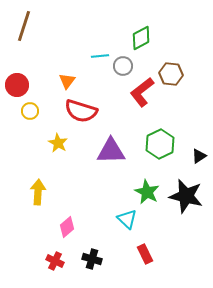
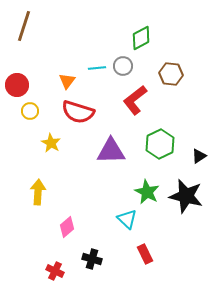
cyan line: moved 3 px left, 12 px down
red L-shape: moved 7 px left, 8 px down
red semicircle: moved 3 px left, 1 px down
yellow star: moved 7 px left
red cross: moved 10 px down
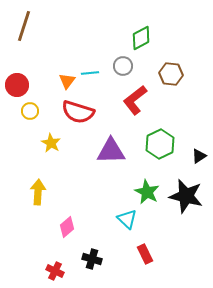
cyan line: moved 7 px left, 5 px down
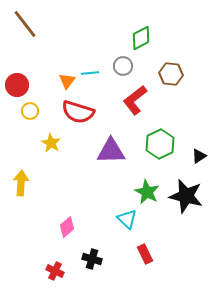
brown line: moved 1 px right, 2 px up; rotated 56 degrees counterclockwise
yellow arrow: moved 17 px left, 9 px up
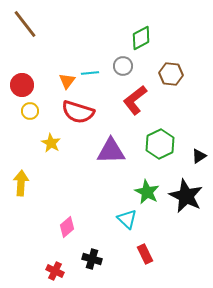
red circle: moved 5 px right
black star: rotated 12 degrees clockwise
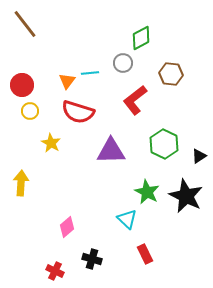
gray circle: moved 3 px up
green hexagon: moved 4 px right; rotated 8 degrees counterclockwise
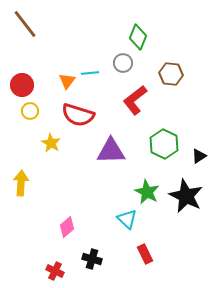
green diamond: moved 3 px left, 1 px up; rotated 40 degrees counterclockwise
red semicircle: moved 3 px down
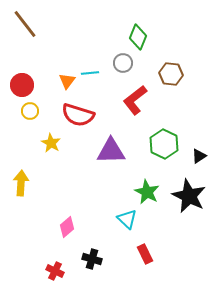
black star: moved 3 px right
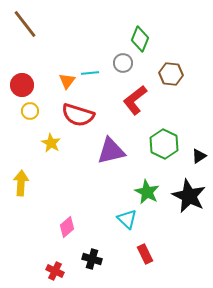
green diamond: moved 2 px right, 2 px down
purple triangle: rotated 12 degrees counterclockwise
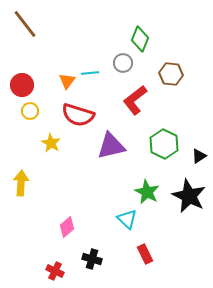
purple triangle: moved 5 px up
